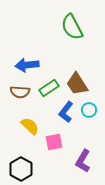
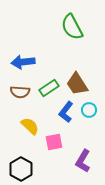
blue arrow: moved 4 px left, 3 px up
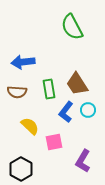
green rectangle: moved 1 px down; rotated 66 degrees counterclockwise
brown semicircle: moved 3 px left
cyan circle: moved 1 px left
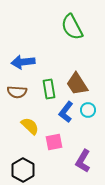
black hexagon: moved 2 px right, 1 px down
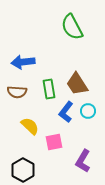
cyan circle: moved 1 px down
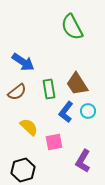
blue arrow: rotated 140 degrees counterclockwise
brown semicircle: rotated 42 degrees counterclockwise
yellow semicircle: moved 1 px left, 1 px down
black hexagon: rotated 15 degrees clockwise
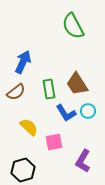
green semicircle: moved 1 px right, 1 px up
blue arrow: rotated 100 degrees counterclockwise
brown semicircle: moved 1 px left
blue L-shape: moved 1 px down; rotated 70 degrees counterclockwise
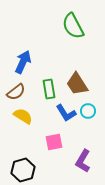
yellow semicircle: moved 6 px left, 11 px up; rotated 12 degrees counterclockwise
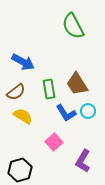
blue arrow: rotated 95 degrees clockwise
pink square: rotated 30 degrees counterclockwise
black hexagon: moved 3 px left
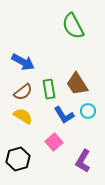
brown semicircle: moved 7 px right
blue L-shape: moved 2 px left, 2 px down
black hexagon: moved 2 px left, 11 px up
